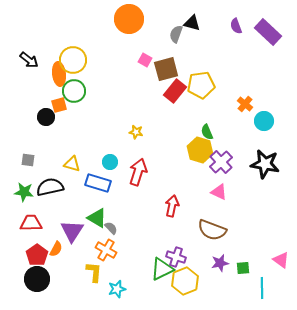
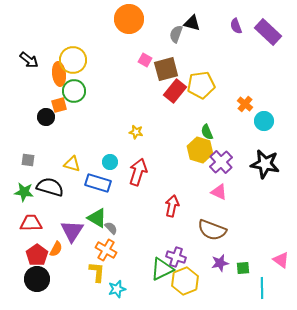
black semicircle at (50, 187): rotated 28 degrees clockwise
yellow L-shape at (94, 272): moved 3 px right
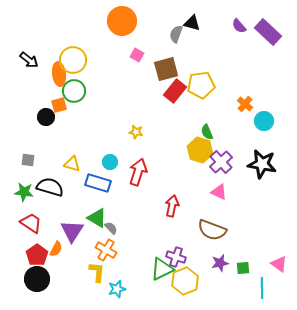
orange circle at (129, 19): moved 7 px left, 2 px down
purple semicircle at (236, 26): moved 3 px right; rotated 21 degrees counterclockwise
pink square at (145, 60): moved 8 px left, 5 px up
black star at (265, 164): moved 3 px left
red trapezoid at (31, 223): rotated 35 degrees clockwise
pink triangle at (281, 260): moved 2 px left, 4 px down
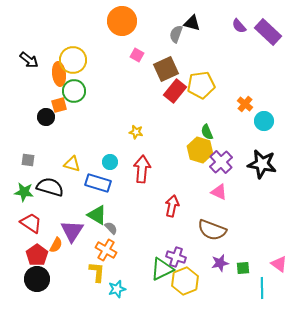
brown square at (166, 69): rotated 10 degrees counterclockwise
red arrow at (138, 172): moved 4 px right, 3 px up; rotated 12 degrees counterclockwise
green triangle at (97, 218): moved 3 px up
orange semicircle at (56, 249): moved 4 px up
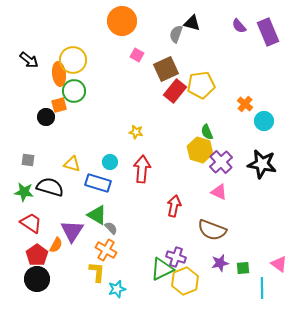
purple rectangle at (268, 32): rotated 24 degrees clockwise
red arrow at (172, 206): moved 2 px right
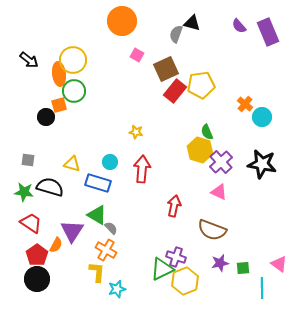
cyan circle at (264, 121): moved 2 px left, 4 px up
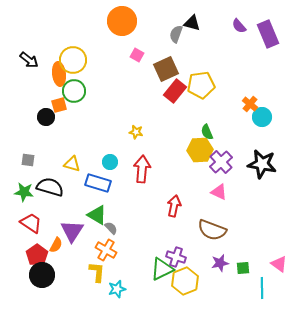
purple rectangle at (268, 32): moved 2 px down
orange cross at (245, 104): moved 5 px right
yellow hexagon at (200, 150): rotated 20 degrees counterclockwise
black circle at (37, 279): moved 5 px right, 4 px up
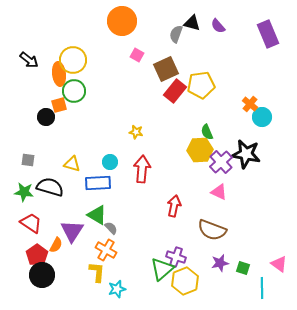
purple semicircle at (239, 26): moved 21 px left
black star at (262, 164): moved 16 px left, 10 px up
blue rectangle at (98, 183): rotated 20 degrees counterclockwise
green square at (243, 268): rotated 24 degrees clockwise
green triangle at (162, 269): rotated 15 degrees counterclockwise
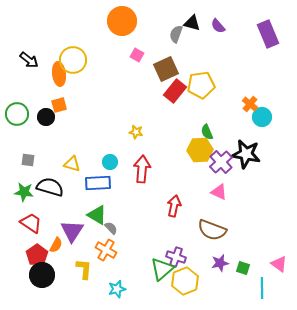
green circle at (74, 91): moved 57 px left, 23 px down
yellow L-shape at (97, 272): moved 13 px left, 3 px up
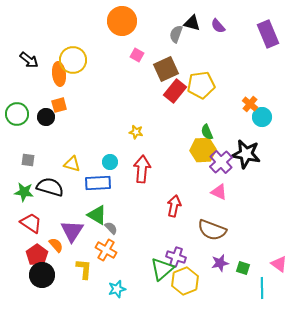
yellow hexagon at (200, 150): moved 3 px right
orange semicircle at (56, 245): rotated 70 degrees counterclockwise
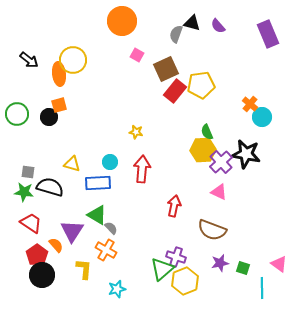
black circle at (46, 117): moved 3 px right
gray square at (28, 160): moved 12 px down
